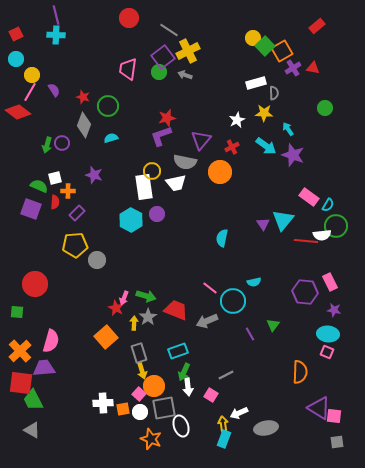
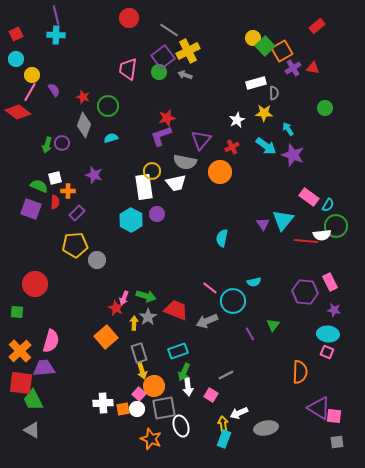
white circle at (140, 412): moved 3 px left, 3 px up
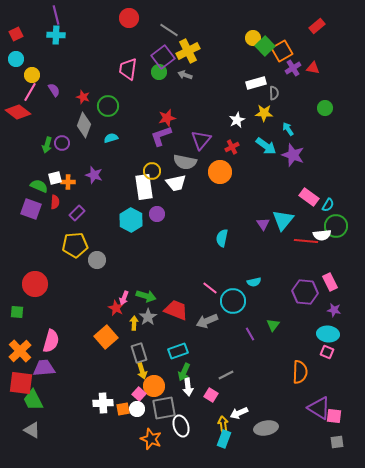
orange cross at (68, 191): moved 9 px up
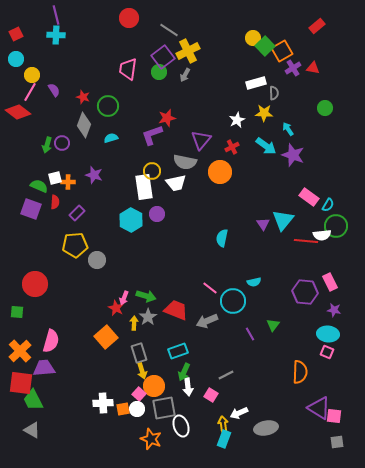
gray arrow at (185, 75): rotated 80 degrees counterclockwise
purple L-shape at (161, 136): moved 9 px left, 1 px up
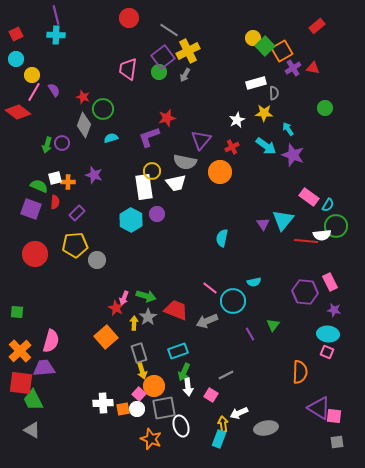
pink line at (30, 92): moved 4 px right
green circle at (108, 106): moved 5 px left, 3 px down
purple L-shape at (152, 135): moved 3 px left, 2 px down
red circle at (35, 284): moved 30 px up
cyan rectangle at (224, 439): moved 5 px left
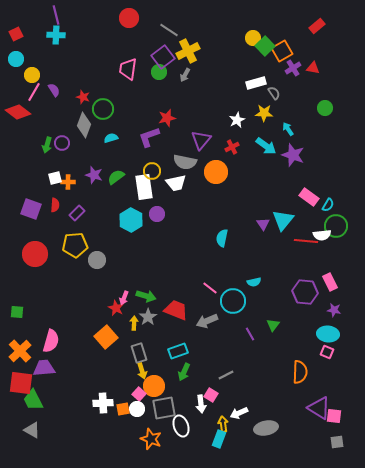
gray semicircle at (274, 93): rotated 32 degrees counterclockwise
orange circle at (220, 172): moved 4 px left
green semicircle at (39, 186): moved 77 px right, 9 px up; rotated 60 degrees counterclockwise
red semicircle at (55, 202): moved 3 px down
white arrow at (188, 387): moved 13 px right, 17 px down
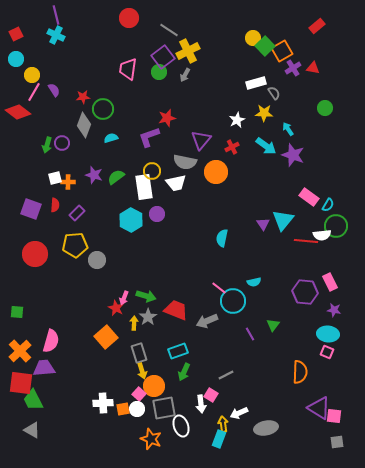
cyan cross at (56, 35): rotated 24 degrees clockwise
red star at (83, 97): rotated 24 degrees counterclockwise
pink line at (210, 288): moved 9 px right
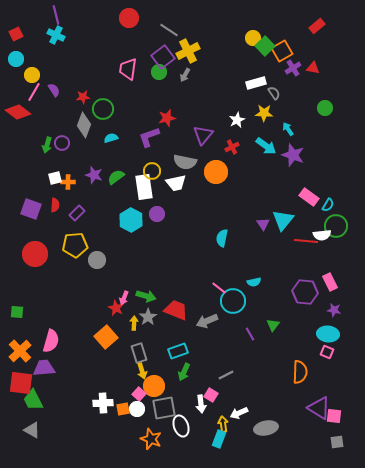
purple triangle at (201, 140): moved 2 px right, 5 px up
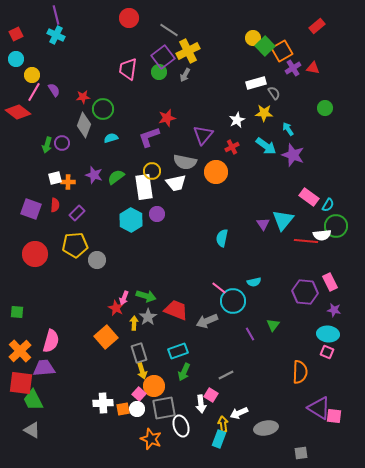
gray square at (337, 442): moved 36 px left, 11 px down
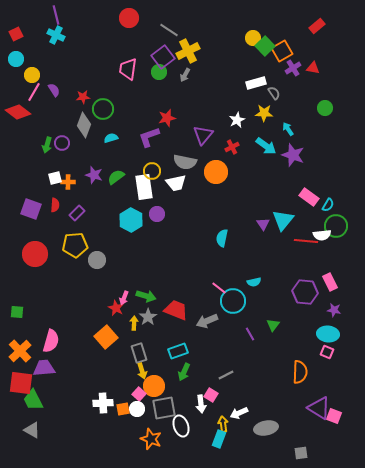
pink square at (334, 416): rotated 14 degrees clockwise
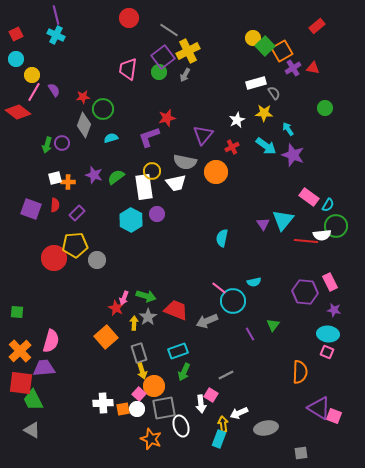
red circle at (35, 254): moved 19 px right, 4 px down
